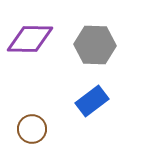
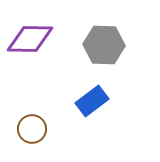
gray hexagon: moved 9 px right
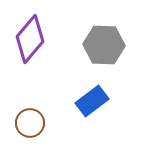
purple diamond: rotated 51 degrees counterclockwise
brown circle: moved 2 px left, 6 px up
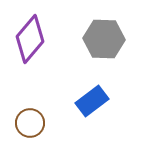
gray hexagon: moved 6 px up
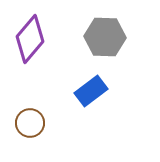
gray hexagon: moved 1 px right, 2 px up
blue rectangle: moved 1 px left, 10 px up
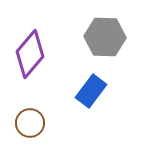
purple diamond: moved 15 px down
blue rectangle: rotated 16 degrees counterclockwise
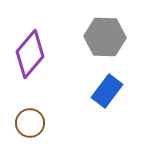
blue rectangle: moved 16 px right
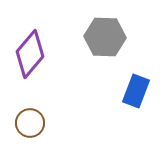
blue rectangle: moved 29 px right; rotated 16 degrees counterclockwise
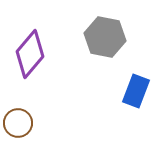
gray hexagon: rotated 9 degrees clockwise
brown circle: moved 12 px left
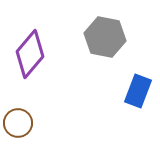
blue rectangle: moved 2 px right
